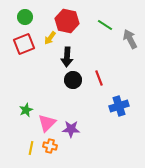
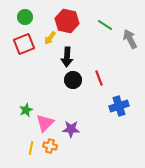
pink triangle: moved 2 px left
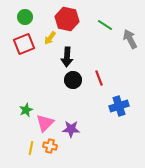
red hexagon: moved 2 px up
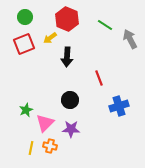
red hexagon: rotated 10 degrees clockwise
yellow arrow: rotated 16 degrees clockwise
black circle: moved 3 px left, 20 px down
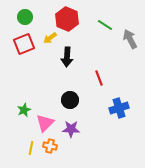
blue cross: moved 2 px down
green star: moved 2 px left
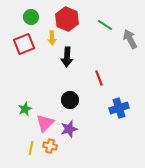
green circle: moved 6 px right
yellow arrow: moved 2 px right; rotated 56 degrees counterclockwise
green star: moved 1 px right, 1 px up
purple star: moved 2 px left; rotated 18 degrees counterclockwise
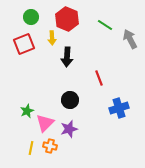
green star: moved 2 px right, 2 px down
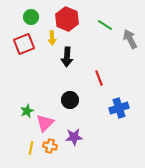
purple star: moved 5 px right, 8 px down; rotated 12 degrees clockwise
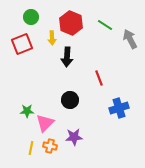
red hexagon: moved 4 px right, 4 px down
red square: moved 2 px left
green star: rotated 24 degrees clockwise
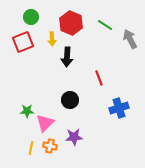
yellow arrow: moved 1 px down
red square: moved 1 px right, 2 px up
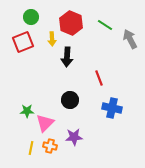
blue cross: moved 7 px left; rotated 30 degrees clockwise
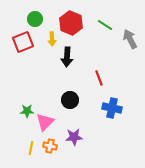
green circle: moved 4 px right, 2 px down
pink triangle: moved 1 px up
